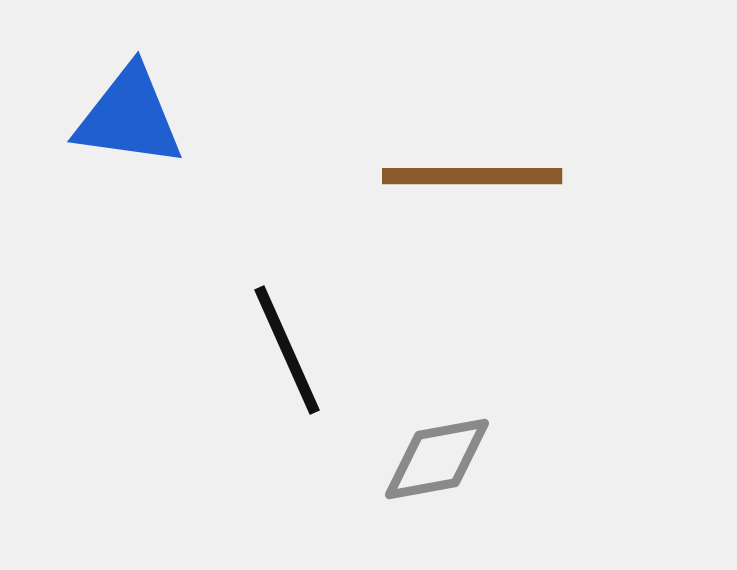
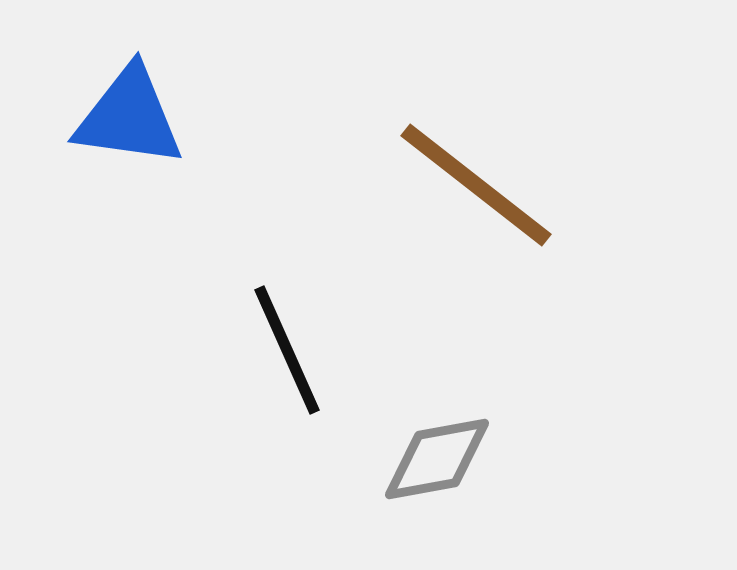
brown line: moved 4 px right, 9 px down; rotated 38 degrees clockwise
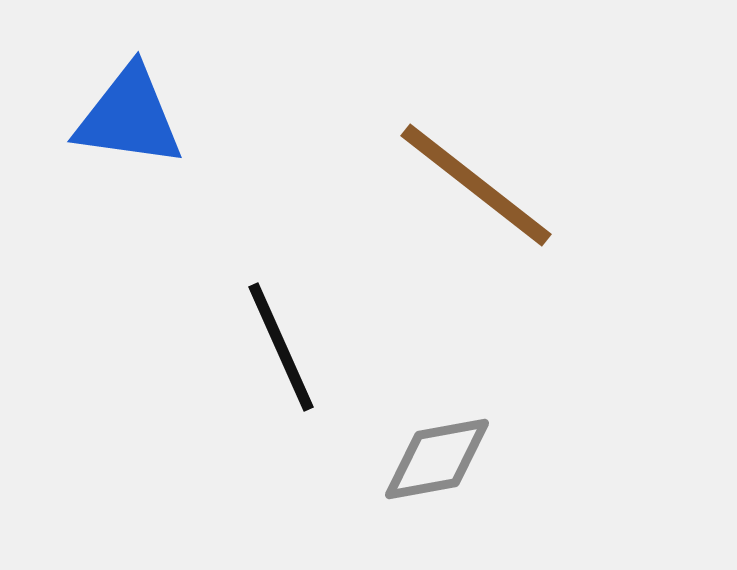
black line: moved 6 px left, 3 px up
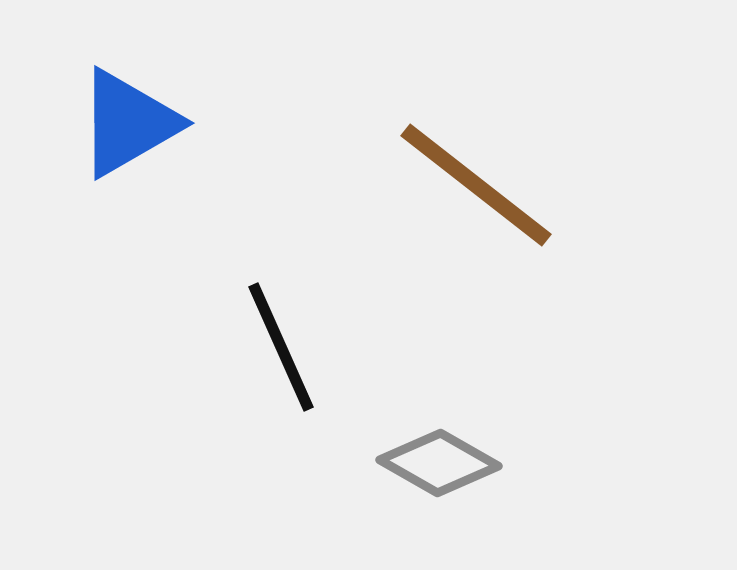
blue triangle: moved 1 px left, 6 px down; rotated 38 degrees counterclockwise
gray diamond: moved 2 px right, 4 px down; rotated 40 degrees clockwise
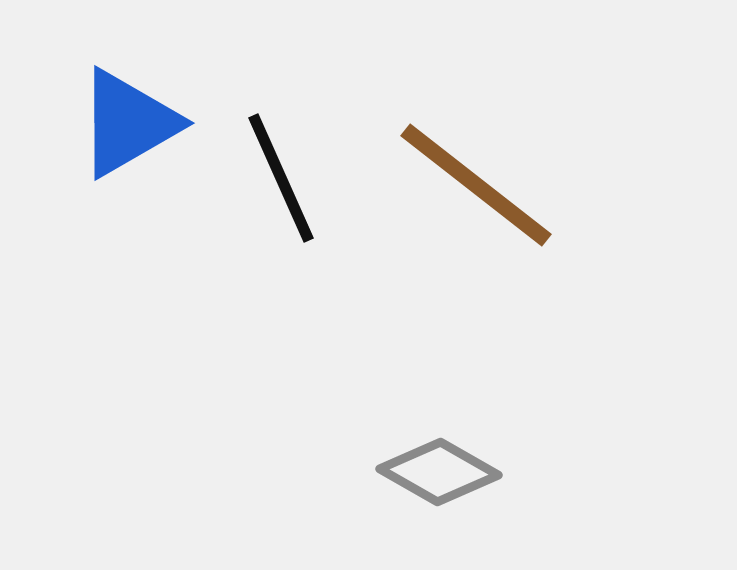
black line: moved 169 px up
gray diamond: moved 9 px down
